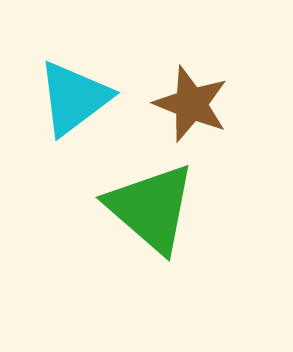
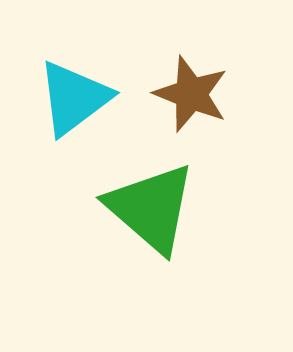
brown star: moved 10 px up
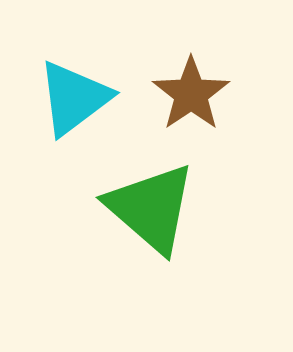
brown star: rotated 16 degrees clockwise
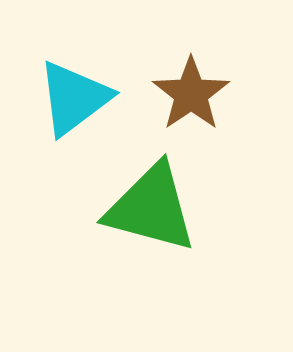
green triangle: rotated 26 degrees counterclockwise
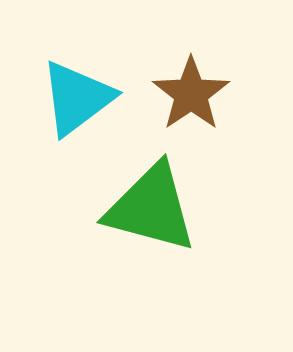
cyan triangle: moved 3 px right
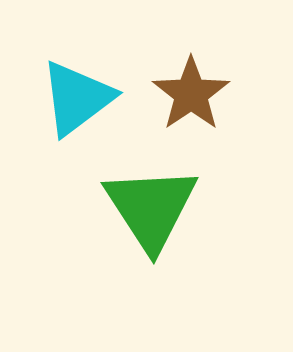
green triangle: rotated 42 degrees clockwise
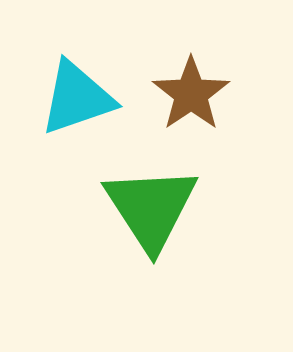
cyan triangle: rotated 18 degrees clockwise
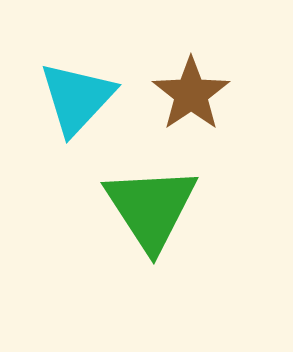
cyan triangle: rotated 28 degrees counterclockwise
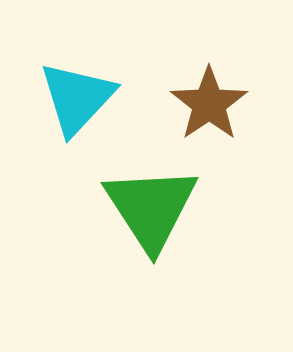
brown star: moved 18 px right, 10 px down
